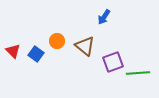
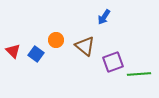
orange circle: moved 1 px left, 1 px up
green line: moved 1 px right, 1 px down
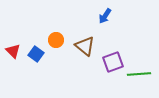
blue arrow: moved 1 px right, 1 px up
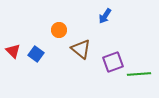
orange circle: moved 3 px right, 10 px up
brown triangle: moved 4 px left, 3 px down
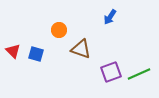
blue arrow: moved 5 px right, 1 px down
brown triangle: rotated 20 degrees counterclockwise
blue square: rotated 21 degrees counterclockwise
purple square: moved 2 px left, 10 px down
green line: rotated 20 degrees counterclockwise
